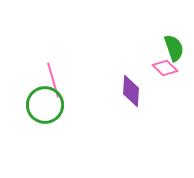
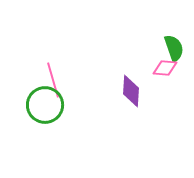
pink diamond: rotated 40 degrees counterclockwise
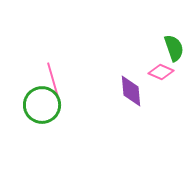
pink diamond: moved 4 px left, 4 px down; rotated 20 degrees clockwise
purple diamond: rotated 8 degrees counterclockwise
green circle: moved 3 px left
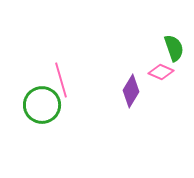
pink line: moved 8 px right
purple diamond: rotated 36 degrees clockwise
